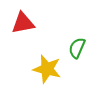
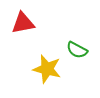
green semicircle: moved 2 px down; rotated 85 degrees counterclockwise
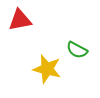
red triangle: moved 3 px left, 3 px up
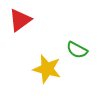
red triangle: rotated 25 degrees counterclockwise
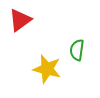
green semicircle: rotated 70 degrees clockwise
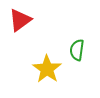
yellow star: rotated 20 degrees clockwise
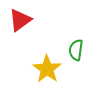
green semicircle: moved 1 px left
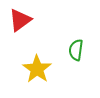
yellow star: moved 10 px left
